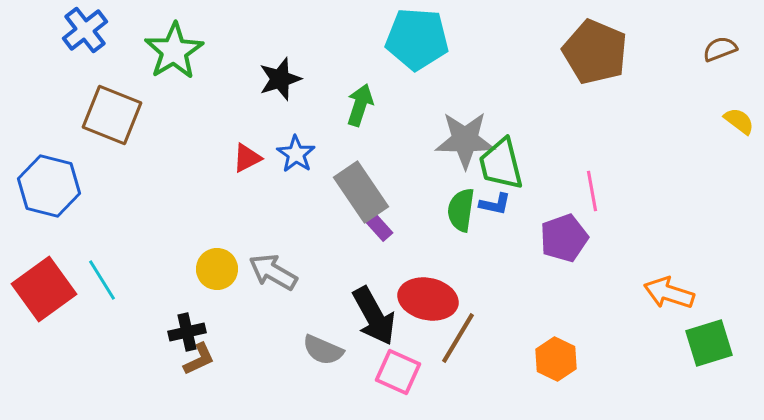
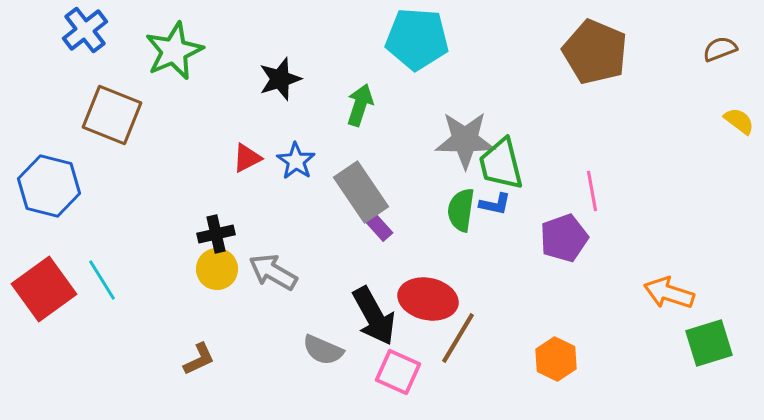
green star: rotated 8 degrees clockwise
blue star: moved 7 px down
black cross: moved 29 px right, 98 px up
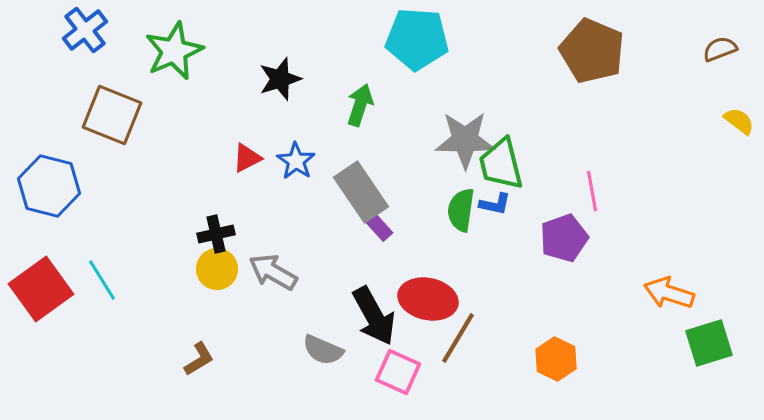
brown pentagon: moved 3 px left, 1 px up
red square: moved 3 px left
brown L-shape: rotated 6 degrees counterclockwise
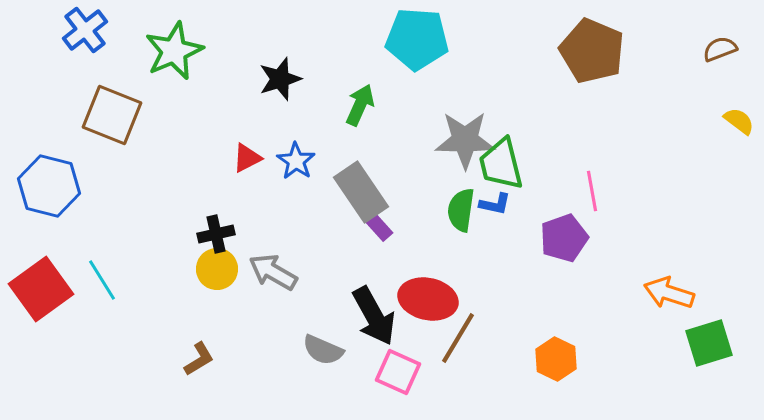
green arrow: rotated 6 degrees clockwise
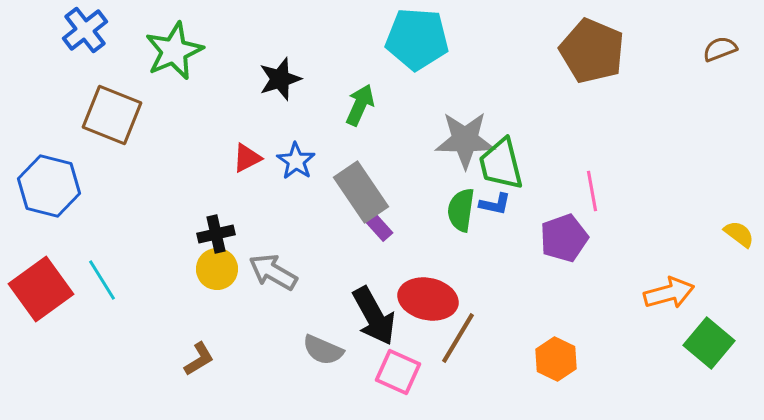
yellow semicircle: moved 113 px down
orange arrow: rotated 147 degrees clockwise
green square: rotated 33 degrees counterclockwise
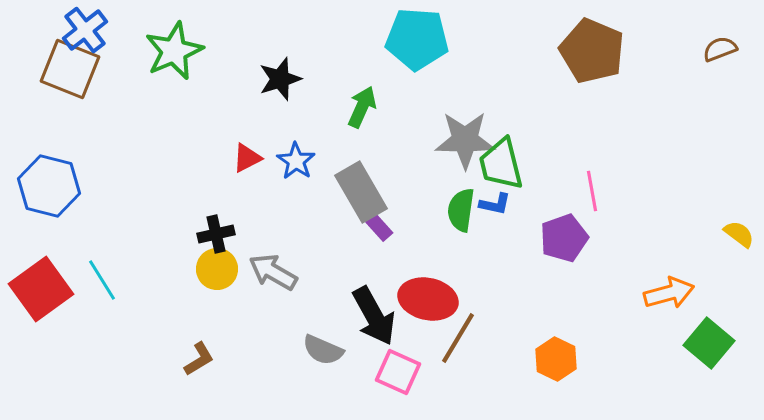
green arrow: moved 2 px right, 2 px down
brown square: moved 42 px left, 46 px up
gray rectangle: rotated 4 degrees clockwise
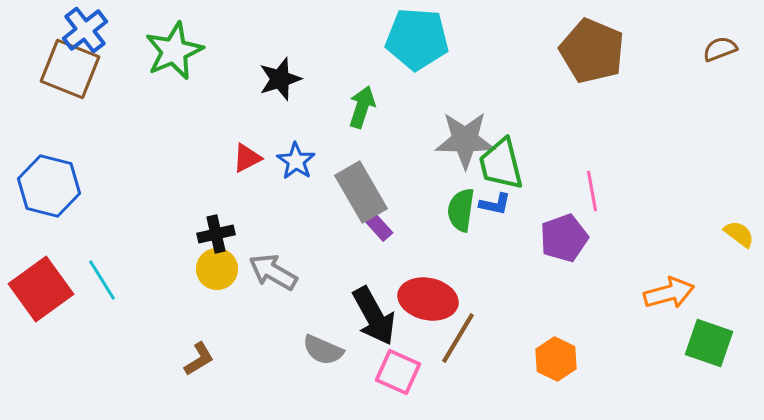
green arrow: rotated 6 degrees counterclockwise
green square: rotated 21 degrees counterclockwise
